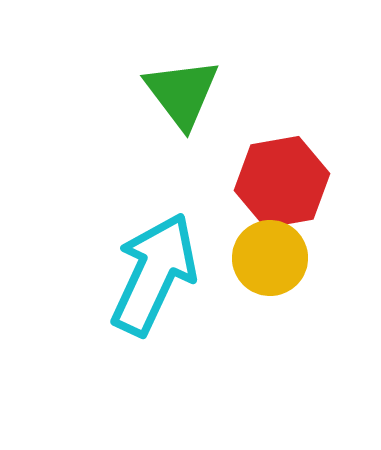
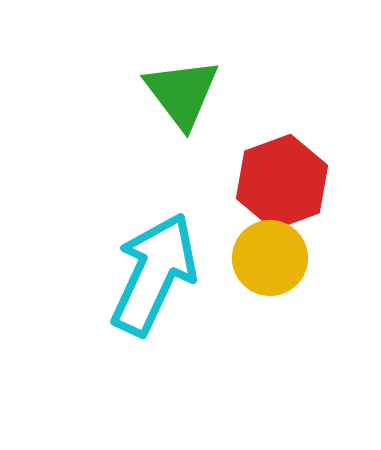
red hexagon: rotated 10 degrees counterclockwise
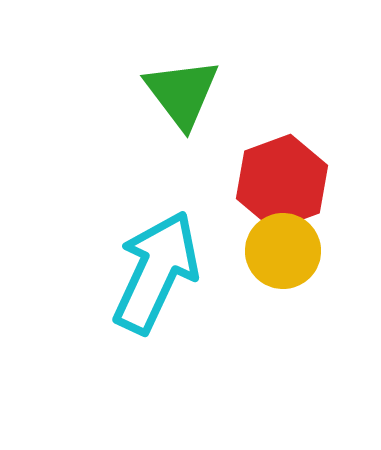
yellow circle: moved 13 px right, 7 px up
cyan arrow: moved 2 px right, 2 px up
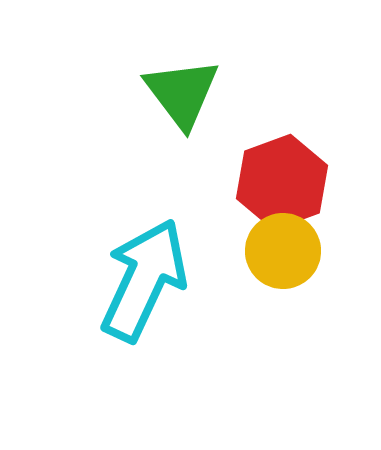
cyan arrow: moved 12 px left, 8 px down
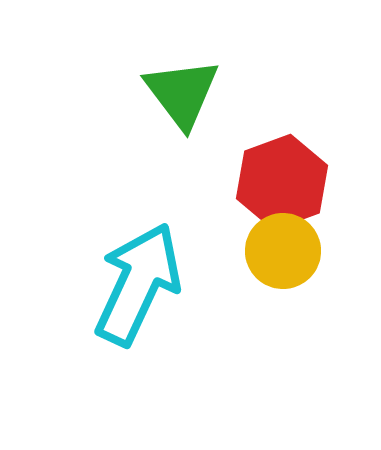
cyan arrow: moved 6 px left, 4 px down
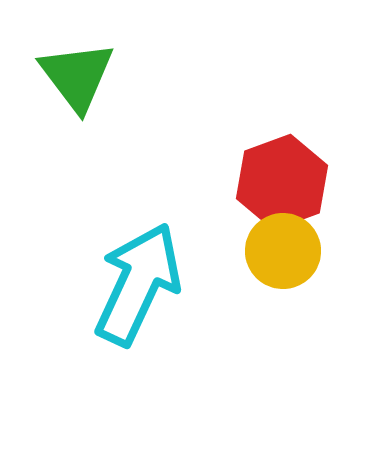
green triangle: moved 105 px left, 17 px up
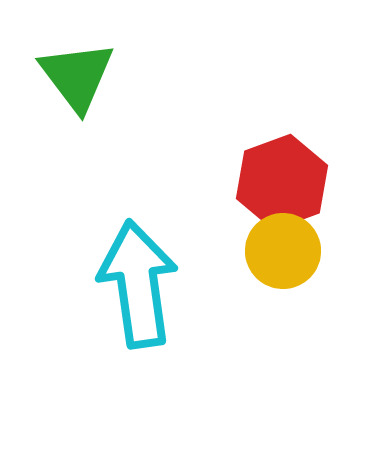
cyan arrow: rotated 33 degrees counterclockwise
